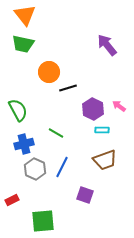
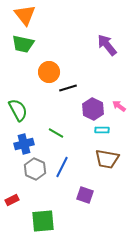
brown trapezoid: moved 2 px right, 1 px up; rotated 30 degrees clockwise
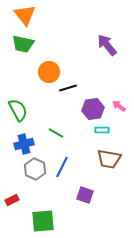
purple hexagon: rotated 25 degrees clockwise
brown trapezoid: moved 2 px right
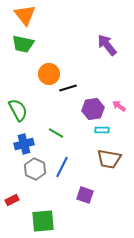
orange circle: moved 2 px down
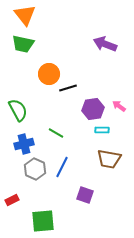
purple arrow: moved 2 px left, 1 px up; rotated 30 degrees counterclockwise
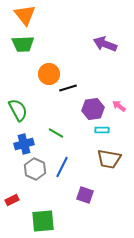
green trapezoid: rotated 15 degrees counterclockwise
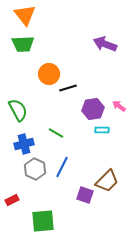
brown trapezoid: moved 2 px left, 22 px down; rotated 55 degrees counterclockwise
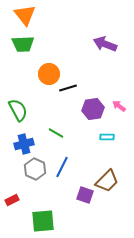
cyan rectangle: moved 5 px right, 7 px down
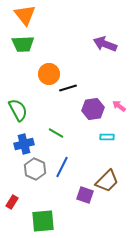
red rectangle: moved 2 px down; rotated 32 degrees counterclockwise
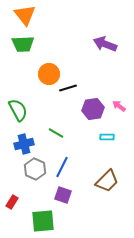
purple square: moved 22 px left
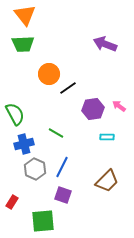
black line: rotated 18 degrees counterclockwise
green semicircle: moved 3 px left, 4 px down
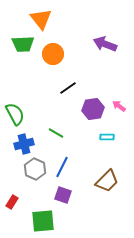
orange triangle: moved 16 px right, 4 px down
orange circle: moved 4 px right, 20 px up
